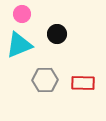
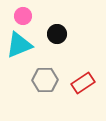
pink circle: moved 1 px right, 2 px down
red rectangle: rotated 35 degrees counterclockwise
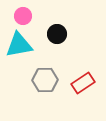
cyan triangle: rotated 12 degrees clockwise
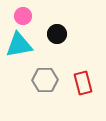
red rectangle: rotated 70 degrees counterclockwise
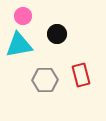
red rectangle: moved 2 px left, 8 px up
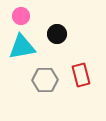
pink circle: moved 2 px left
cyan triangle: moved 3 px right, 2 px down
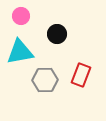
cyan triangle: moved 2 px left, 5 px down
red rectangle: rotated 35 degrees clockwise
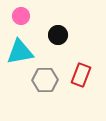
black circle: moved 1 px right, 1 px down
